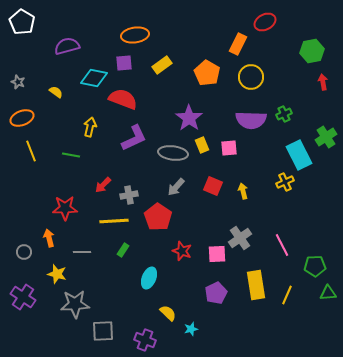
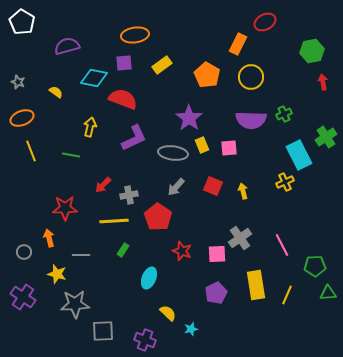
orange pentagon at (207, 73): moved 2 px down
gray line at (82, 252): moved 1 px left, 3 px down
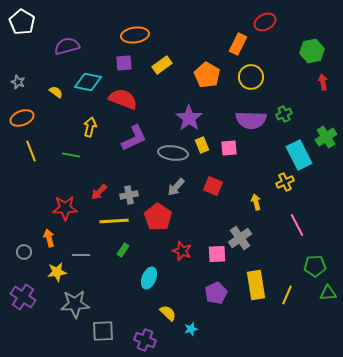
cyan diamond at (94, 78): moved 6 px left, 4 px down
red arrow at (103, 185): moved 4 px left, 7 px down
yellow arrow at (243, 191): moved 13 px right, 11 px down
pink line at (282, 245): moved 15 px right, 20 px up
yellow star at (57, 274): moved 2 px up; rotated 24 degrees counterclockwise
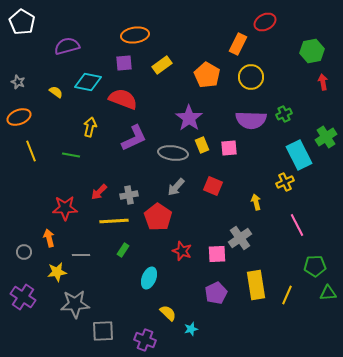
orange ellipse at (22, 118): moved 3 px left, 1 px up
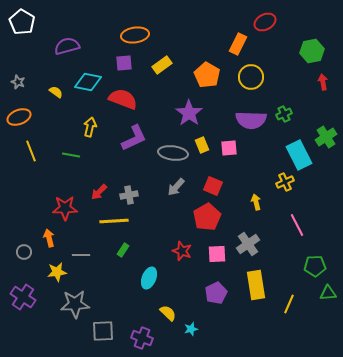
purple star at (189, 118): moved 5 px up
red pentagon at (158, 217): moved 49 px right; rotated 8 degrees clockwise
gray cross at (240, 238): moved 8 px right, 6 px down
yellow line at (287, 295): moved 2 px right, 9 px down
purple cross at (145, 340): moved 3 px left, 2 px up
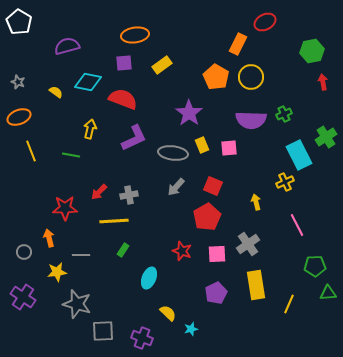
white pentagon at (22, 22): moved 3 px left
orange pentagon at (207, 75): moved 9 px right, 2 px down
yellow arrow at (90, 127): moved 2 px down
gray star at (75, 304): moved 2 px right; rotated 20 degrees clockwise
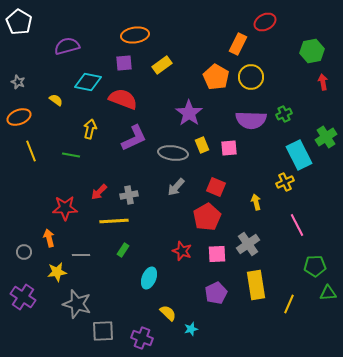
yellow semicircle at (56, 92): moved 8 px down
red square at (213, 186): moved 3 px right, 1 px down
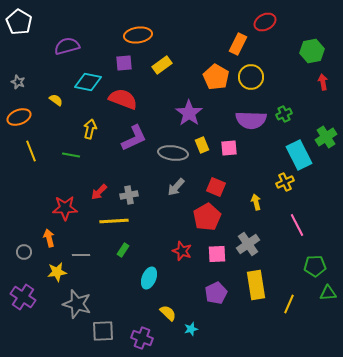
orange ellipse at (135, 35): moved 3 px right
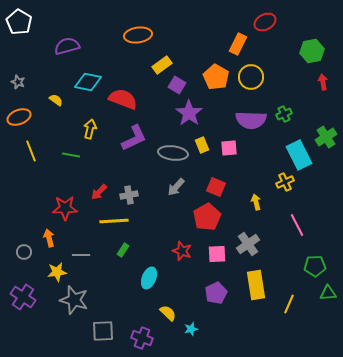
purple square at (124, 63): moved 53 px right, 22 px down; rotated 36 degrees clockwise
gray star at (77, 304): moved 3 px left, 4 px up
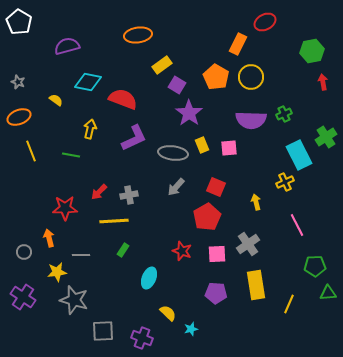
purple pentagon at (216, 293): rotated 30 degrees clockwise
